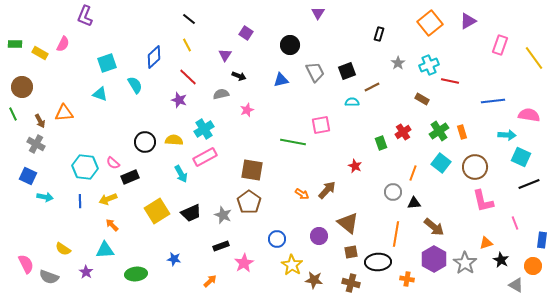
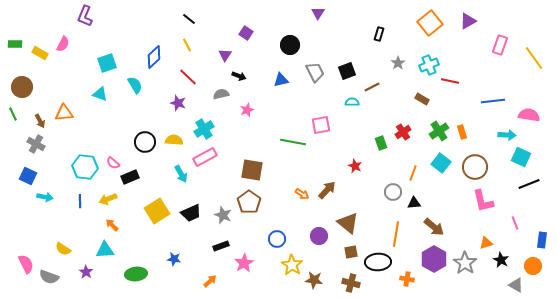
purple star at (179, 100): moved 1 px left, 3 px down
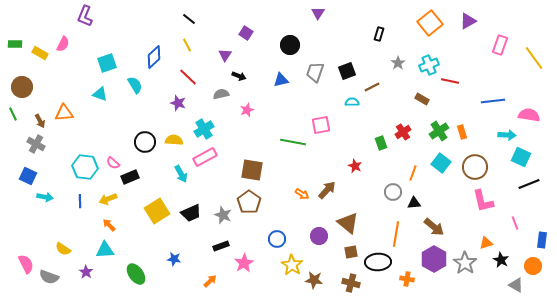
gray trapezoid at (315, 72): rotated 135 degrees counterclockwise
orange arrow at (112, 225): moved 3 px left
green ellipse at (136, 274): rotated 60 degrees clockwise
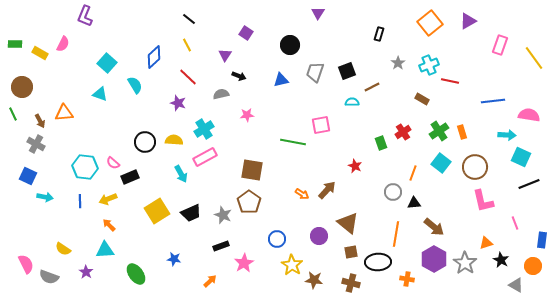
cyan square at (107, 63): rotated 30 degrees counterclockwise
pink star at (247, 110): moved 5 px down; rotated 16 degrees clockwise
